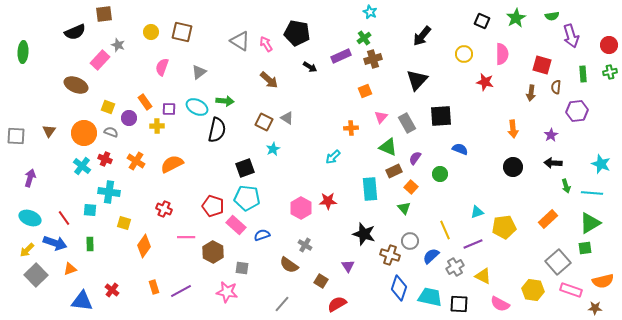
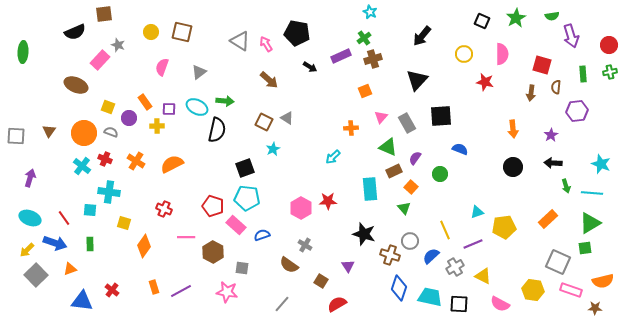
gray square at (558, 262): rotated 25 degrees counterclockwise
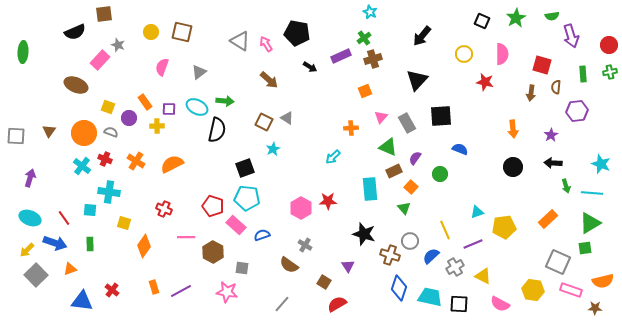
brown square at (321, 281): moved 3 px right, 1 px down
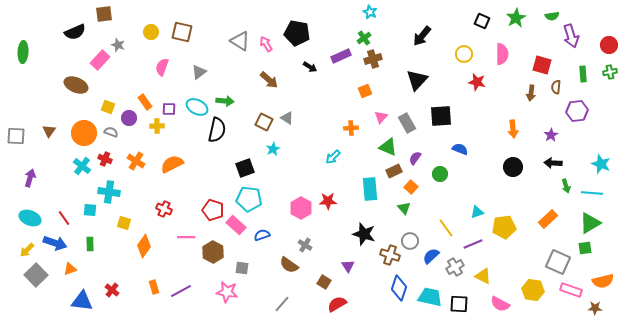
red star at (485, 82): moved 8 px left
cyan pentagon at (247, 198): moved 2 px right, 1 px down
red pentagon at (213, 206): moved 4 px down
yellow line at (445, 230): moved 1 px right, 2 px up; rotated 12 degrees counterclockwise
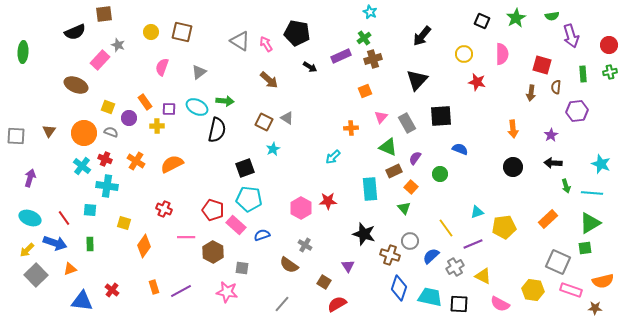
cyan cross at (109, 192): moved 2 px left, 6 px up
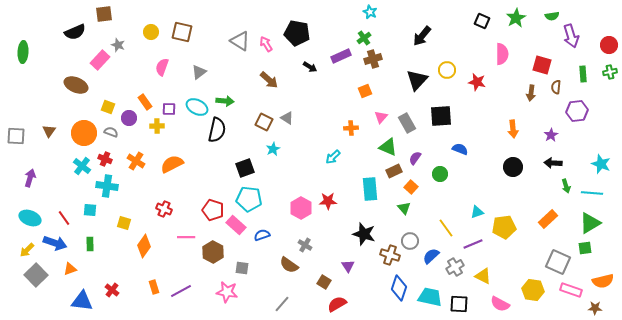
yellow circle at (464, 54): moved 17 px left, 16 px down
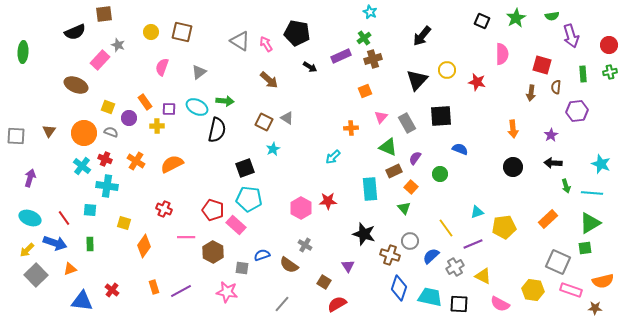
blue semicircle at (262, 235): moved 20 px down
